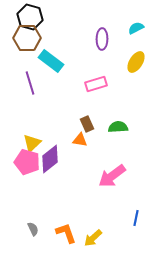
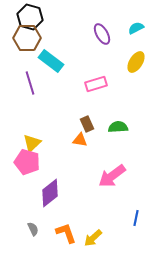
purple ellipse: moved 5 px up; rotated 30 degrees counterclockwise
purple diamond: moved 34 px down
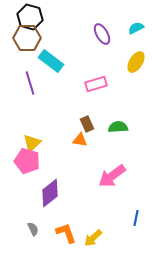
pink pentagon: moved 1 px up
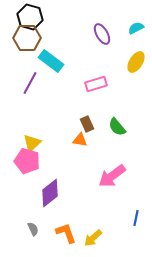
purple line: rotated 45 degrees clockwise
green semicircle: moved 1 px left; rotated 126 degrees counterclockwise
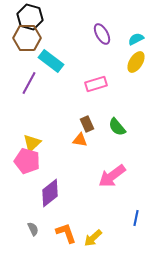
cyan semicircle: moved 11 px down
purple line: moved 1 px left
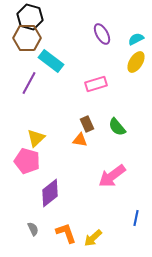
yellow triangle: moved 4 px right, 5 px up
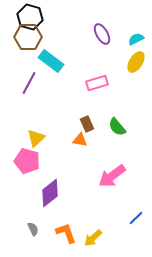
brown hexagon: moved 1 px right, 1 px up
pink rectangle: moved 1 px right, 1 px up
blue line: rotated 35 degrees clockwise
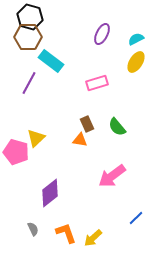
purple ellipse: rotated 55 degrees clockwise
pink pentagon: moved 11 px left, 9 px up
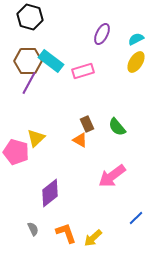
brown hexagon: moved 24 px down
pink rectangle: moved 14 px left, 12 px up
orange triangle: rotated 21 degrees clockwise
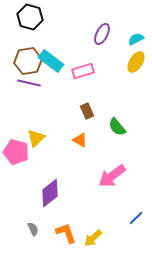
brown hexagon: rotated 8 degrees counterclockwise
purple line: rotated 75 degrees clockwise
brown rectangle: moved 13 px up
